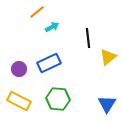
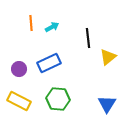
orange line: moved 6 px left, 11 px down; rotated 56 degrees counterclockwise
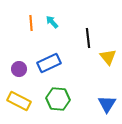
cyan arrow: moved 5 px up; rotated 104 degrees counterclockwise
yellow triangle: rotated 30 degrees counterclockwise
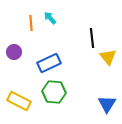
cyan arrow: moved 2 px left, 4 px up
black line: moved 4 px right
purple circle: moved 5 px left, 17 px up
green hexagon: moved 4 px left, 7 px up
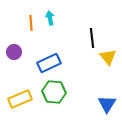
cyan arrow: rotated 32 degrees clockwise
yellow rectangle: moved 1 px right, 2 px up; rotated 50 degrees counterclockwise
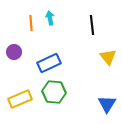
black line: moved 13 px up
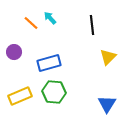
cyan arrow: rotated 32 degrees counterclockwise
orange line: rotated 42 degrees counterclockwise
yellow triangle: rotated 24 degrees clockwise
blue rectangle: rotated 10 degrees clockwise
yellow rectangle: moved 3 px up
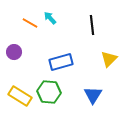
orange line: moved 1 px left; rotated 14 degrees counterclockwise
yellow triangle: moved 1 px right, 2 px down
blue rectangle: moved 12 px right, 1 px up
green hexagon: moved 5 px left
yellow rectangle: rotated 55 degrees clockwise
blue triangle: moved 14 px left, 9 px up
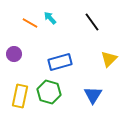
black line: moved 3 px up; rotated 30 degrees counterclockwise
purple circle: moved 2 px down
blue rectangle: moved 1 px left
green hexagon: rotated 10 degrees clockwise
yellow rectangle: rotated 70 degrees clockwise
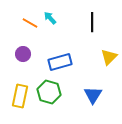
black line: rotated 36 degrees clockwise
purple circle: moved 9 px right
yellow triangle: moved 2 px up
